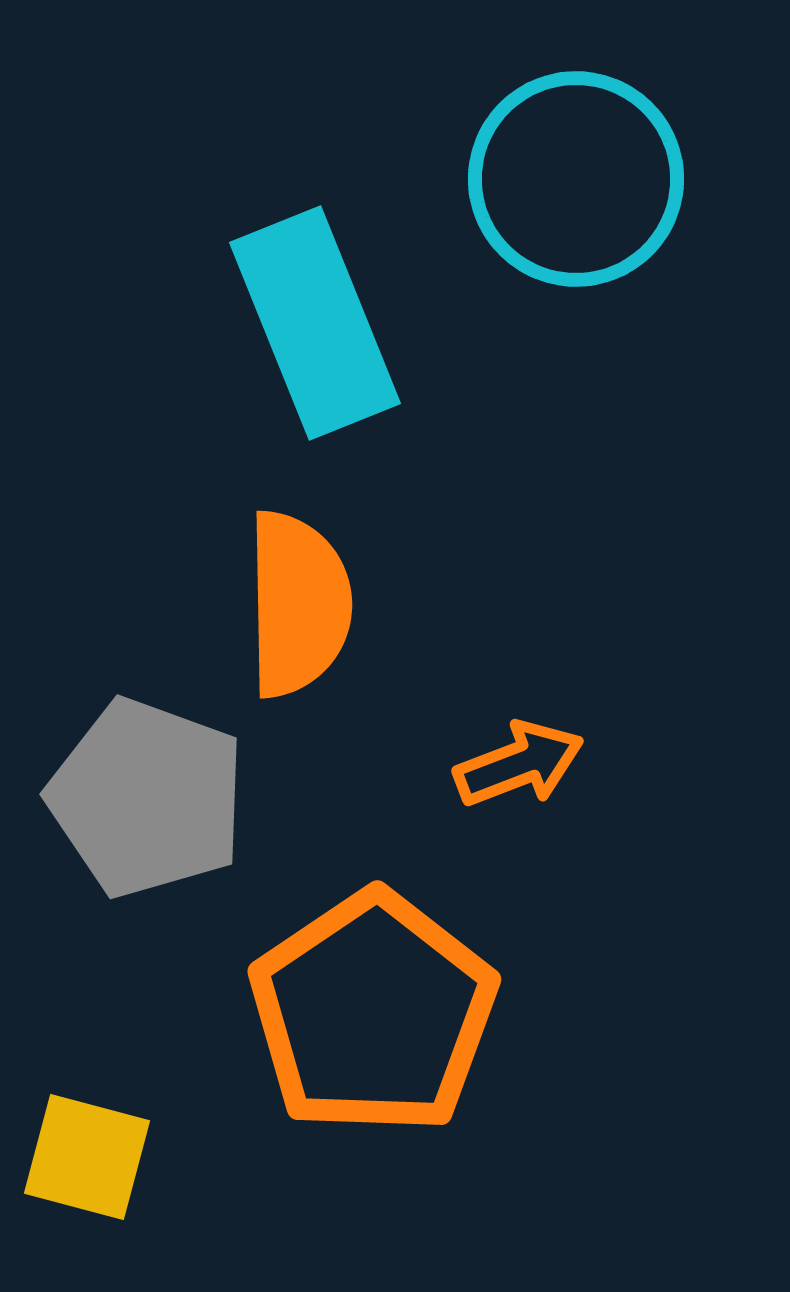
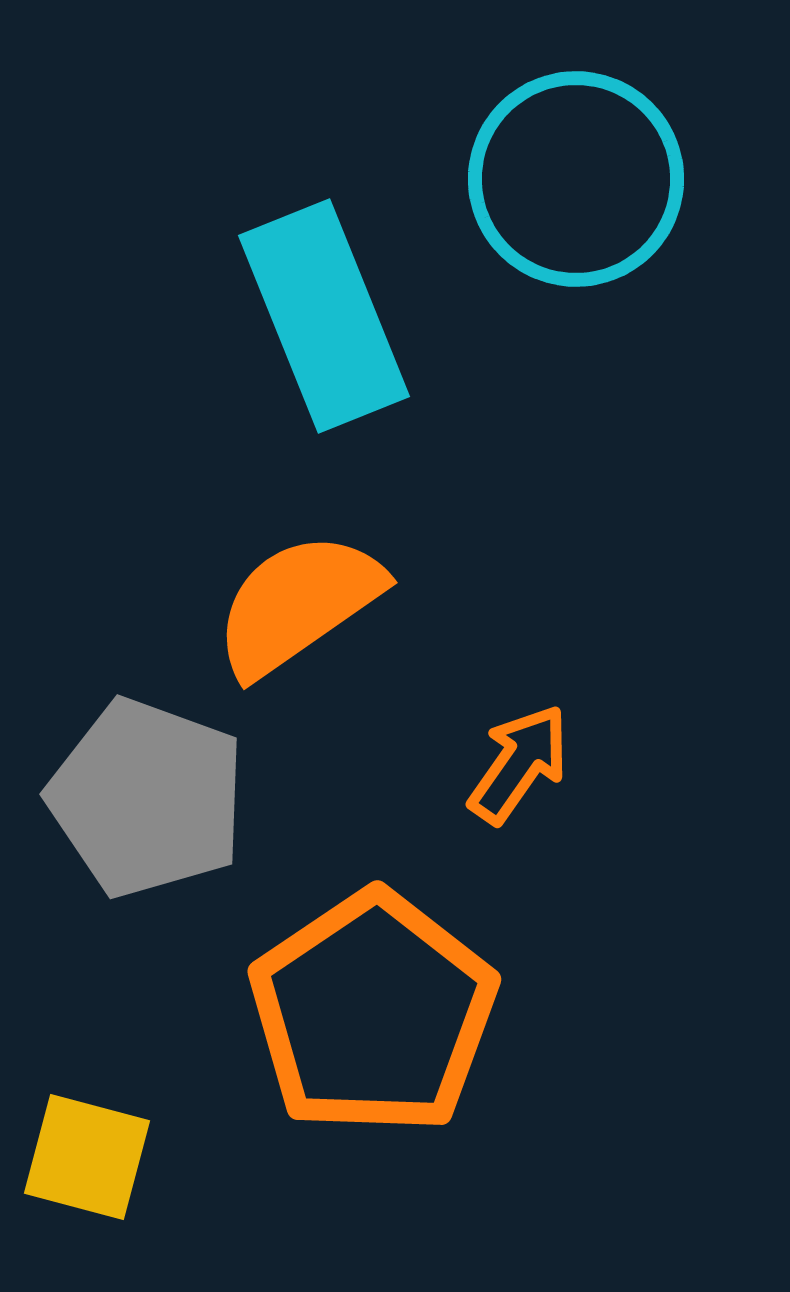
cyan rectangle: moved 9 px right, 7 px up
orange semicircle: rotated 124 degrees counterclockwise
orange arrow: rotated 34 degrees counterclockwise
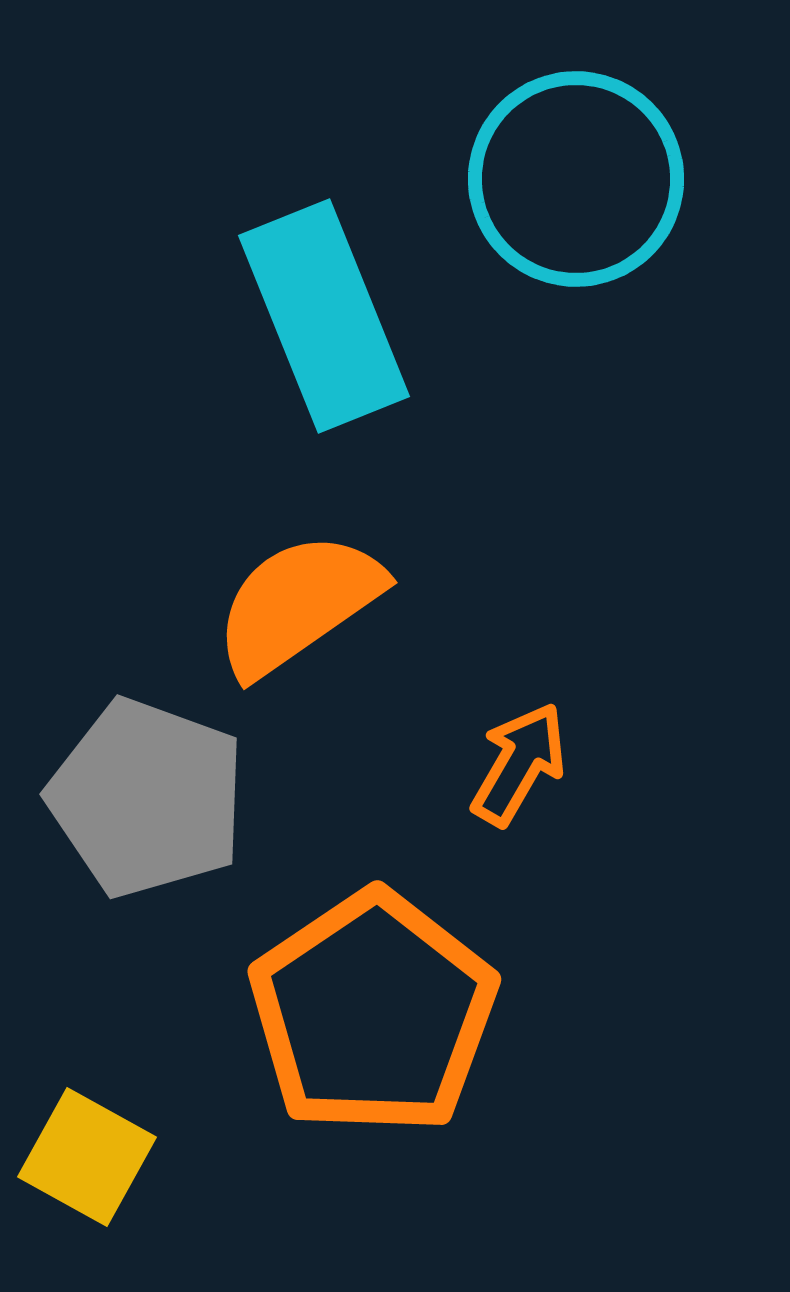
orange arrow: rotated 5 degrees counterclockwise
yellow square: rotated 14 degrees clockwise
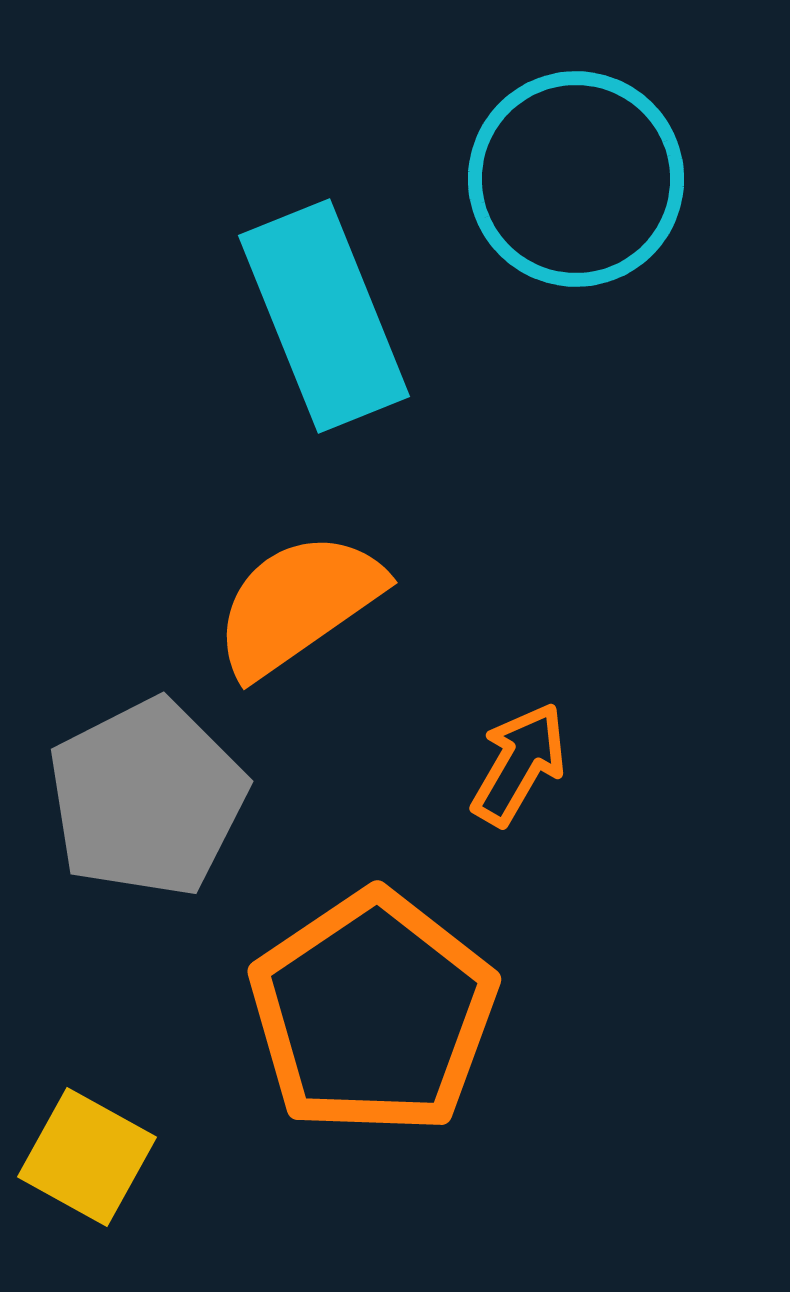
gray pentagon: rotated 25 degrees clockwise
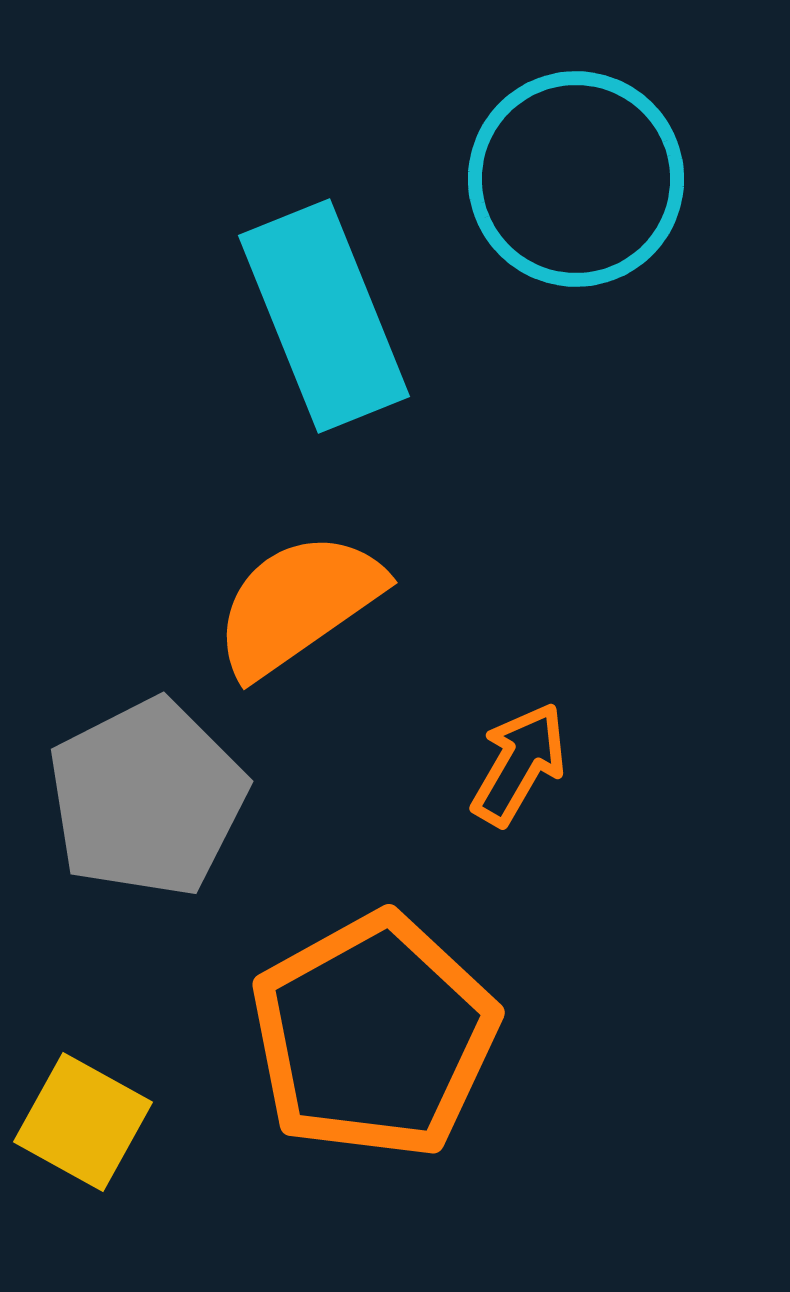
orange pentagon: moved 1 px right, 23 px down; rotated 5 degrees clockwise
yellow square: moved 4 px left, 35 px up
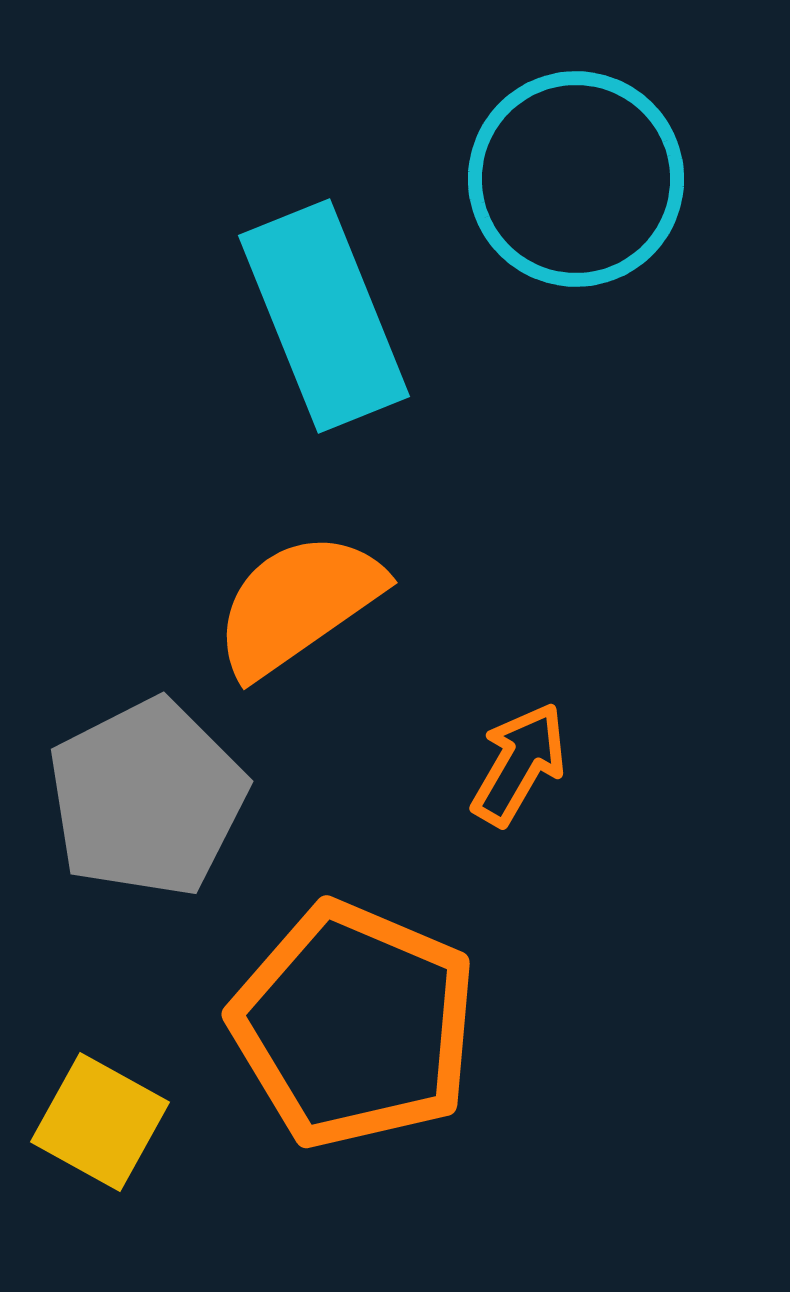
orange pentagon: moved 20 px left, 11 px up; rotated 20 degrees counterclockwise
yellow square: moved 17 px right
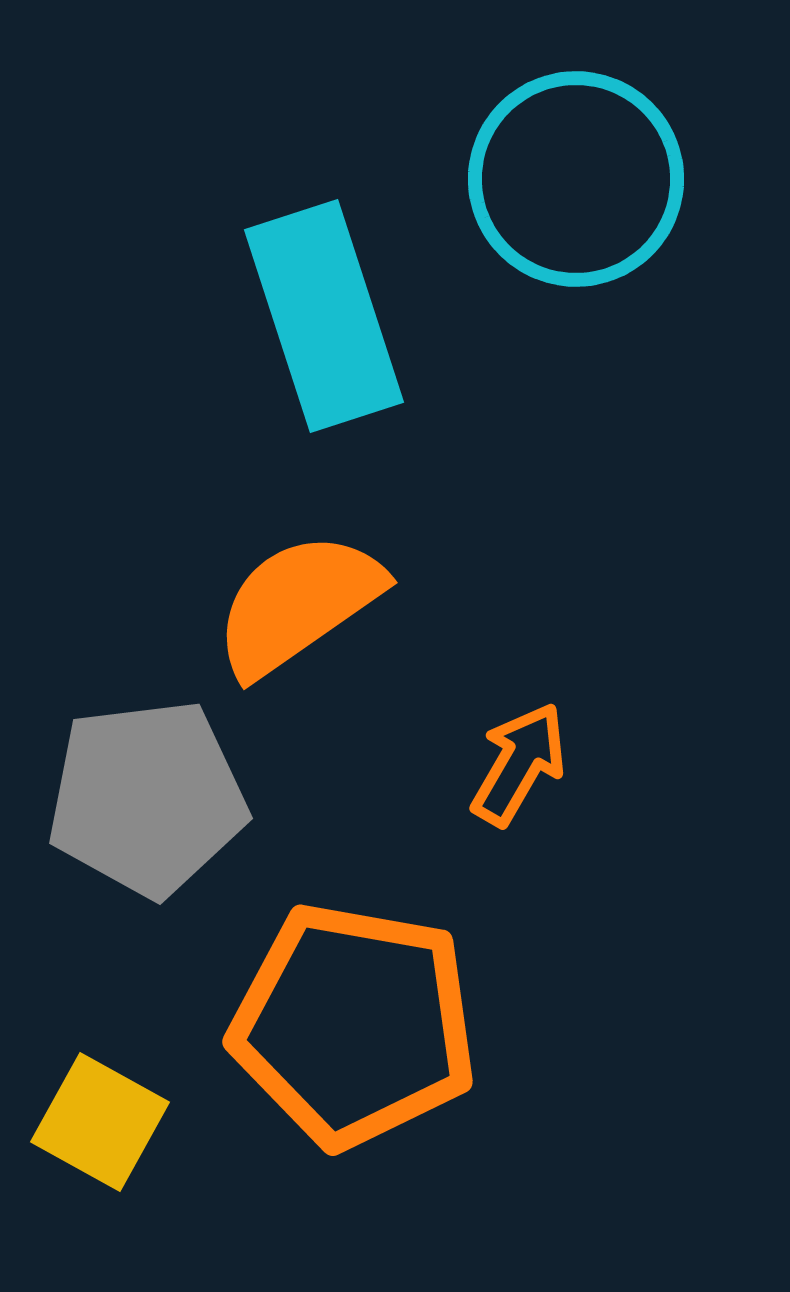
cyan rectangle: rotated 4 degrees clockwise
gray pentagon: rotated 20 degrees clockwise
orange pentagon: rotated 13 degrees counterclockwise
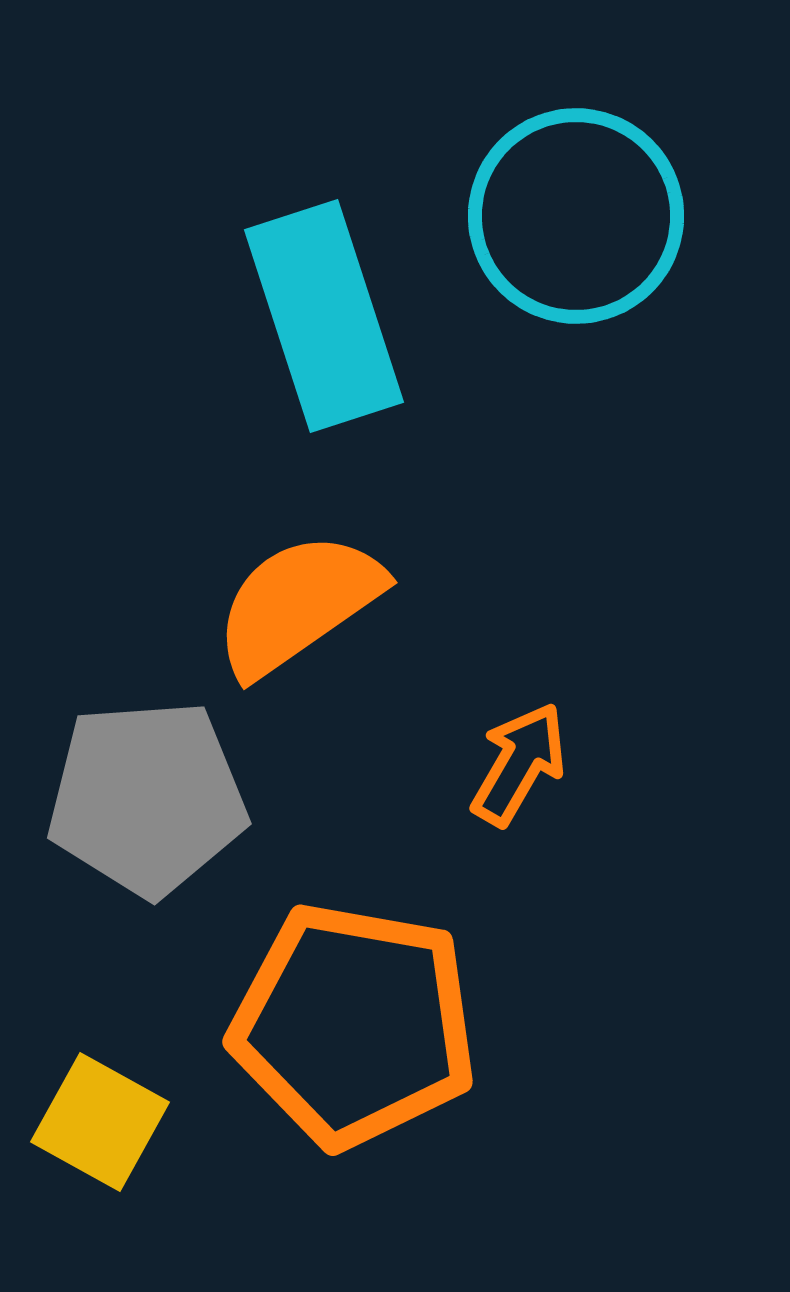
cyan circle: moved 37 px down
gray pentagon: rotated 3 degrees clockwise
